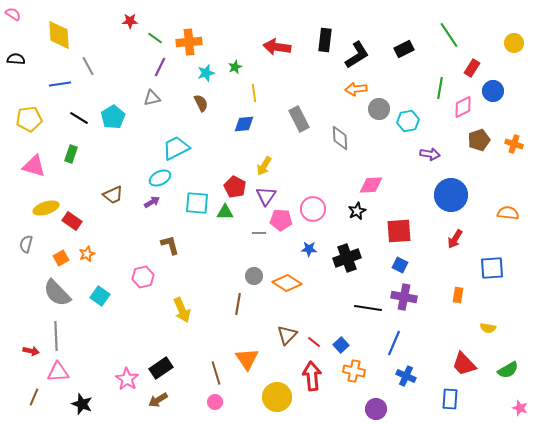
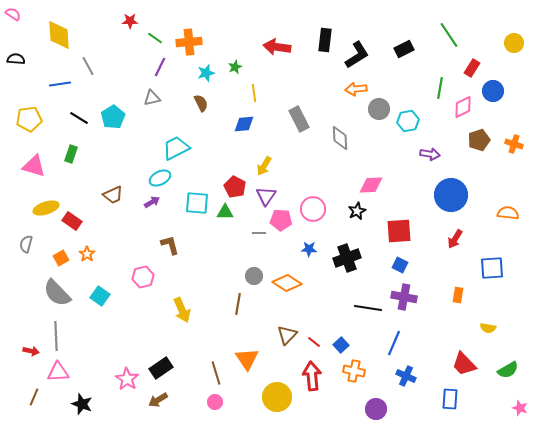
orange star at (87, 254): rotated 14 degrees counterclockwise
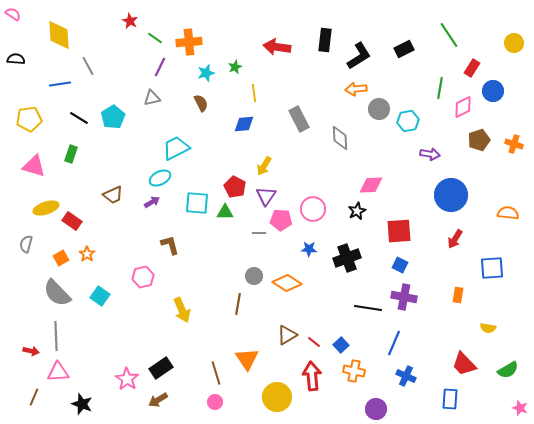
red star at (130, 21): rotated 28 degrees clockwise
black L-shape at (357, 55): moved 2 px right, 1 px down
brown triangle at (287, 335): rotated 15 degrees clockwise
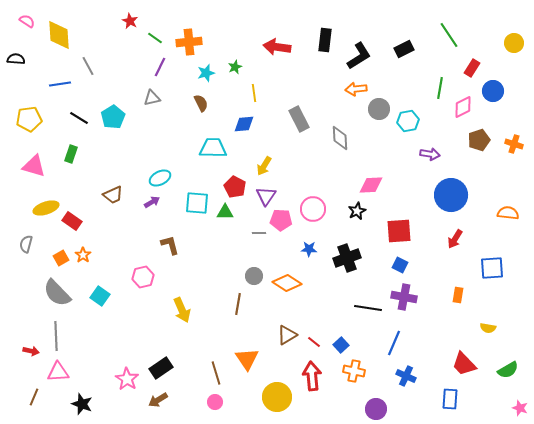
pink semicircle at (13, 14): moved 14 px right, 7 px down
cyan trapezoid at (176, 148): moved 37 px right; rotated 28 degrees clockwise
orange star at (87, 254): moved 4 px left, 1 px down
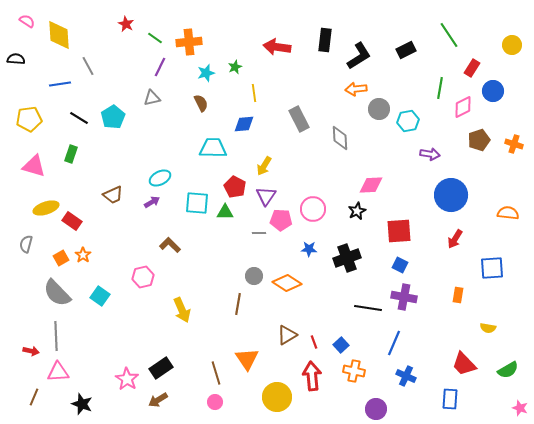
red star at (130, 21): moved 4 px left, 3 px down
yellow circle at (514, 43): moved 2 px left, 2 px down
black rectangle at (404, 49): moved 2 px right, 1 px down
brown L-shape at (170, 245): rotated 30 degrees counterclockwise
red line at (314, 342): rotated 32 degrees clockwise
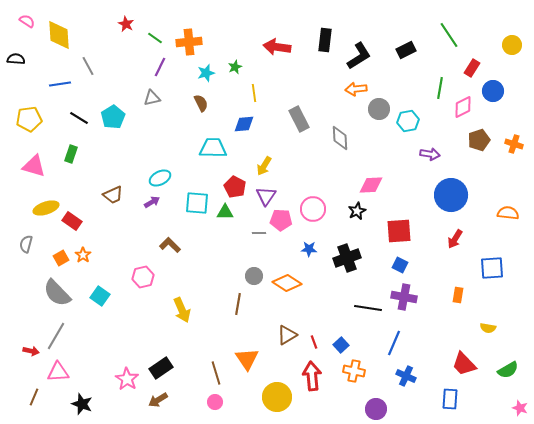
gray line at (56, 336): rotated 32 degrees clockwise
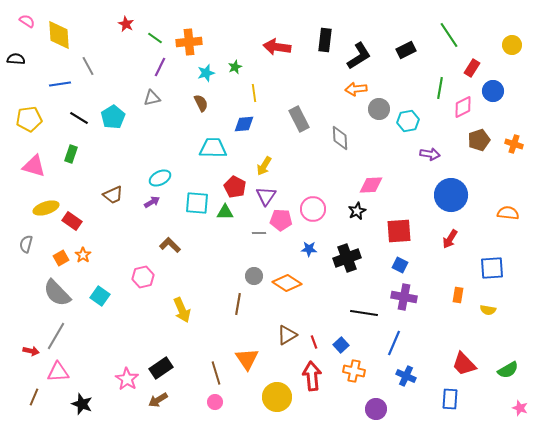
red arrow at (455, 239): moved 5 px left
black line at (368, 308): moved 4 px left, 5 px down
yellow semicircle at (488, 328): moved 18 px up
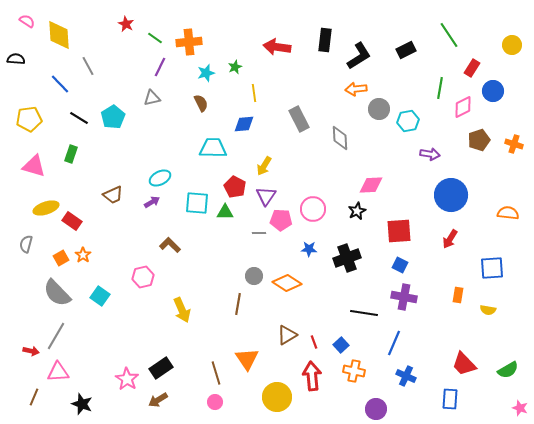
blue line at (60, 84): rotated 55 degrees clockwise
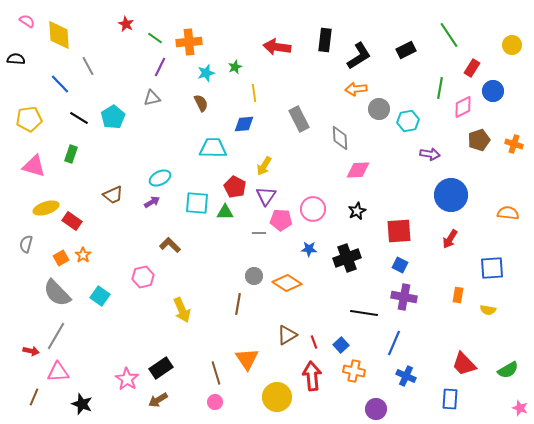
pink diamond at (371, 185): moved 13 px left, 15 px up
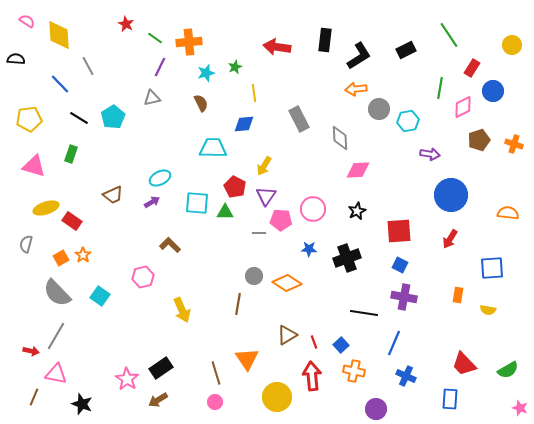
pink triangle at (58, 372): moved 2 px left, 2 px down; rotated 15 degrees clockwise
